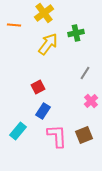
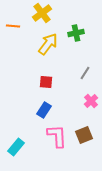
yellow cross: moved 2 px left
orange line: moved 1 px left, 1 px down
red square: moved 8 px right, 5 px up; rotated 32 degrees clockwise
blue rectangle: moved 1 px right, 1 px up
cyan rectangle: moved 2 px left, 16 px down
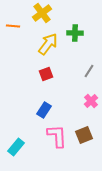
green cross: moved 1 px left; rotated 14 degrees clockwise
gray line: moved 4 px right, 2 px up
red square: moved 8 px up; rotated 24 degrees counterclockwise
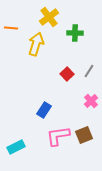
yellow cross: moved 7 px right, 4 px down
orange line: moved 2 px left, 2 px down
yellow arrow: moved 12 px left; rotated 20 degrees counterclockwise
red square: moved 21 px right; rotated 24 degrees counterclockwise
pink L-shape: moved 1 px right; rotated 95 degrees counterclockwise
cyan rectangle: rotated 24 degrees clockwise
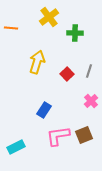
yellow arrow: moved 1 px right, 18 px down
gray line: rotated 16 degrees counterclockwise
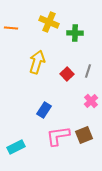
yellow cross: moved 5 px down; rotated 30 degrees counterclockwise
gray line: moved 1 px left
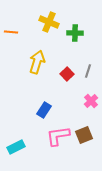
orange line: moved 4 px down
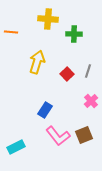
yellow cross: moved 1 px left, 3 px up; rotated 18 degrees counterclockwise
green cross: moved 1 px left, 1 px down
blue rectangle: moved 1 px right
pink L-shape: rotated 120 degrees counterclockwise
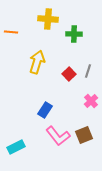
red square: moved 2 px right
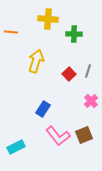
yellow arrow: moved 1 px left, 1 px up
blue rectangle: moved 2 px left, 1 px up
